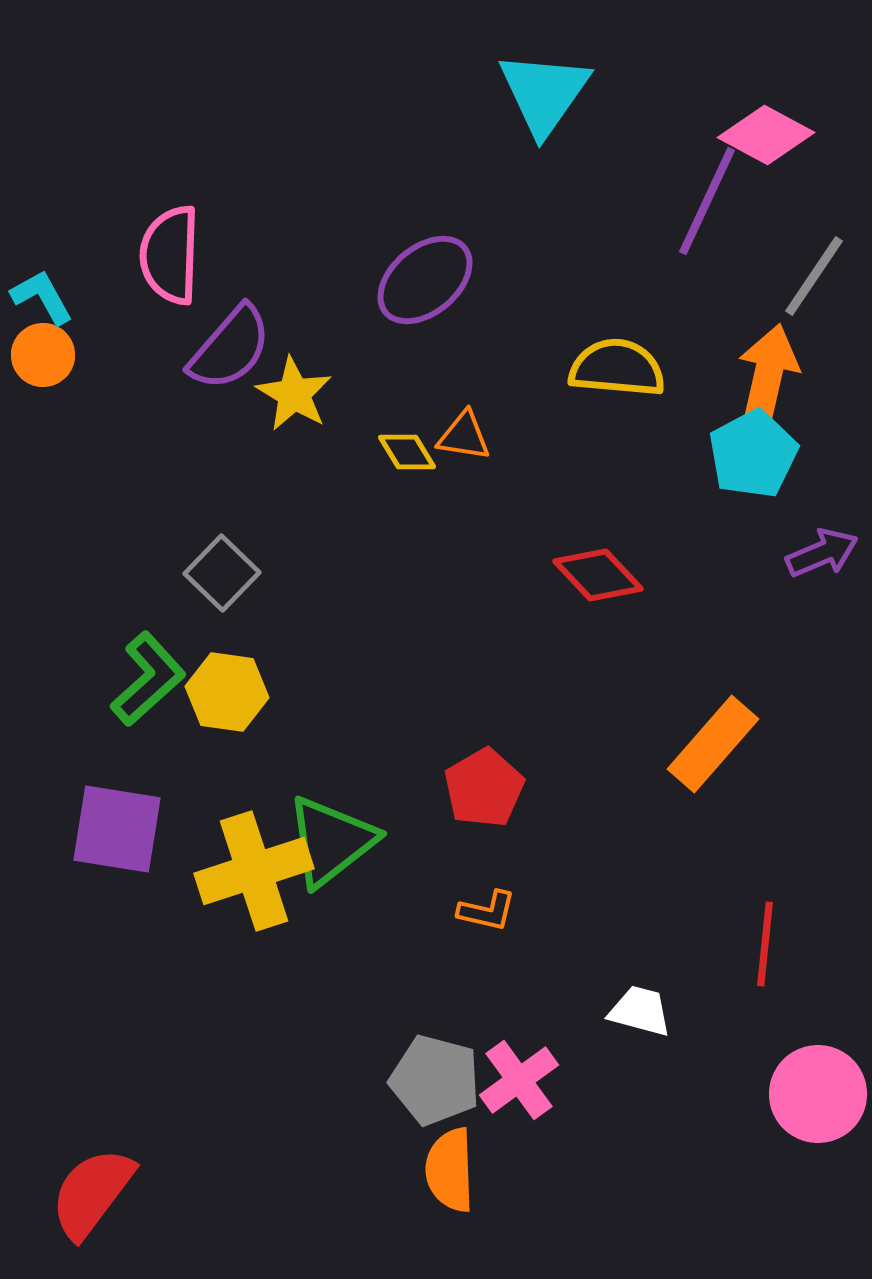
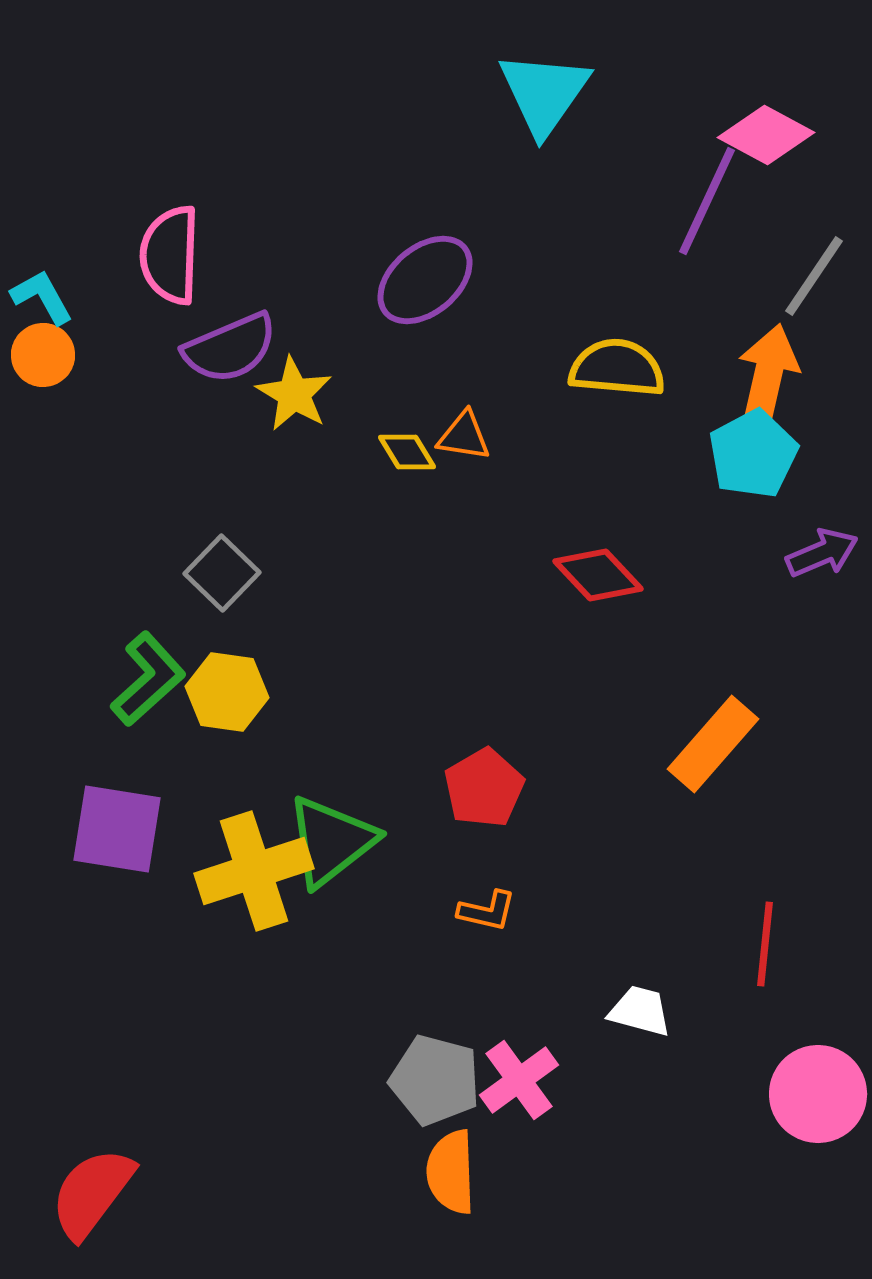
purple semicircle: rotated 26 degrees clockwise
orange semicircle: moved 1 px right, 2 px down
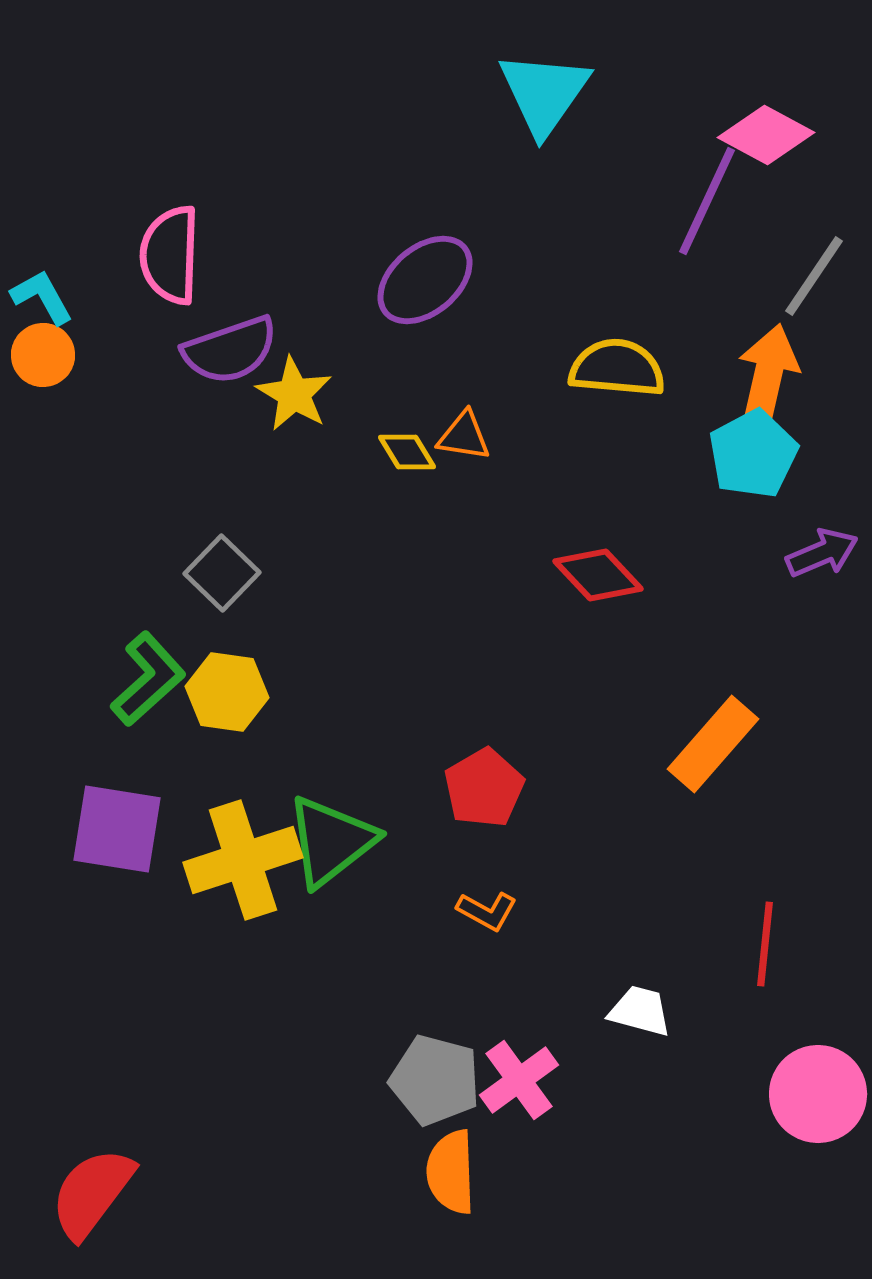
purple semicircle: moved 2 px down; rotated 4 degrees clockwise
yellow cross: moved 11 px left, 11 px up
orange L-shape: rotated 16 degrees clockwise
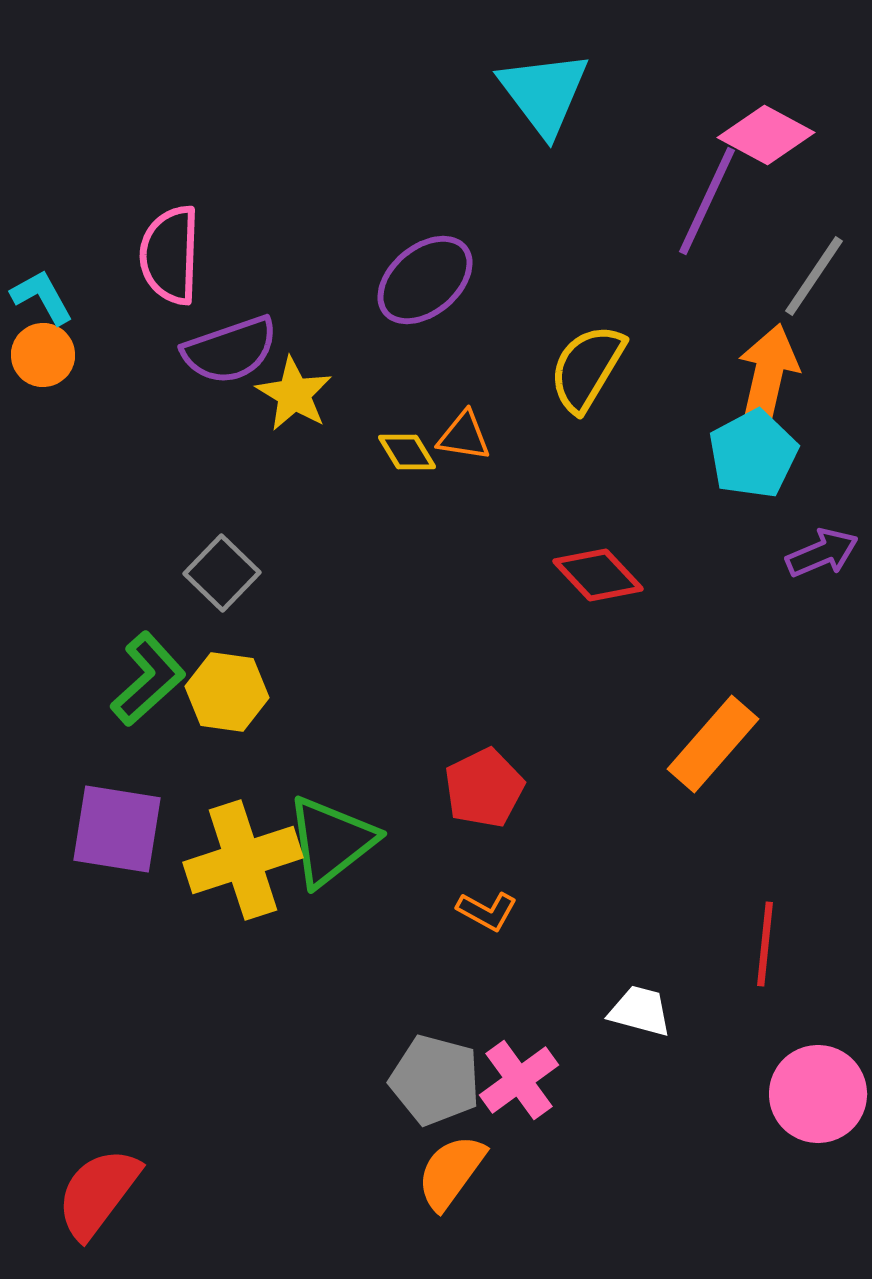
cyan triangle: rotated 12 degrees counterclockwise
yellow semicircle: moved 30 px left; rotated 64 degrees counterclockwise
red pentagon: rotated 4 degrees clockwise
orange semicircle: rotated 38 degrees clockwise
red semicircle: moved 6 px right
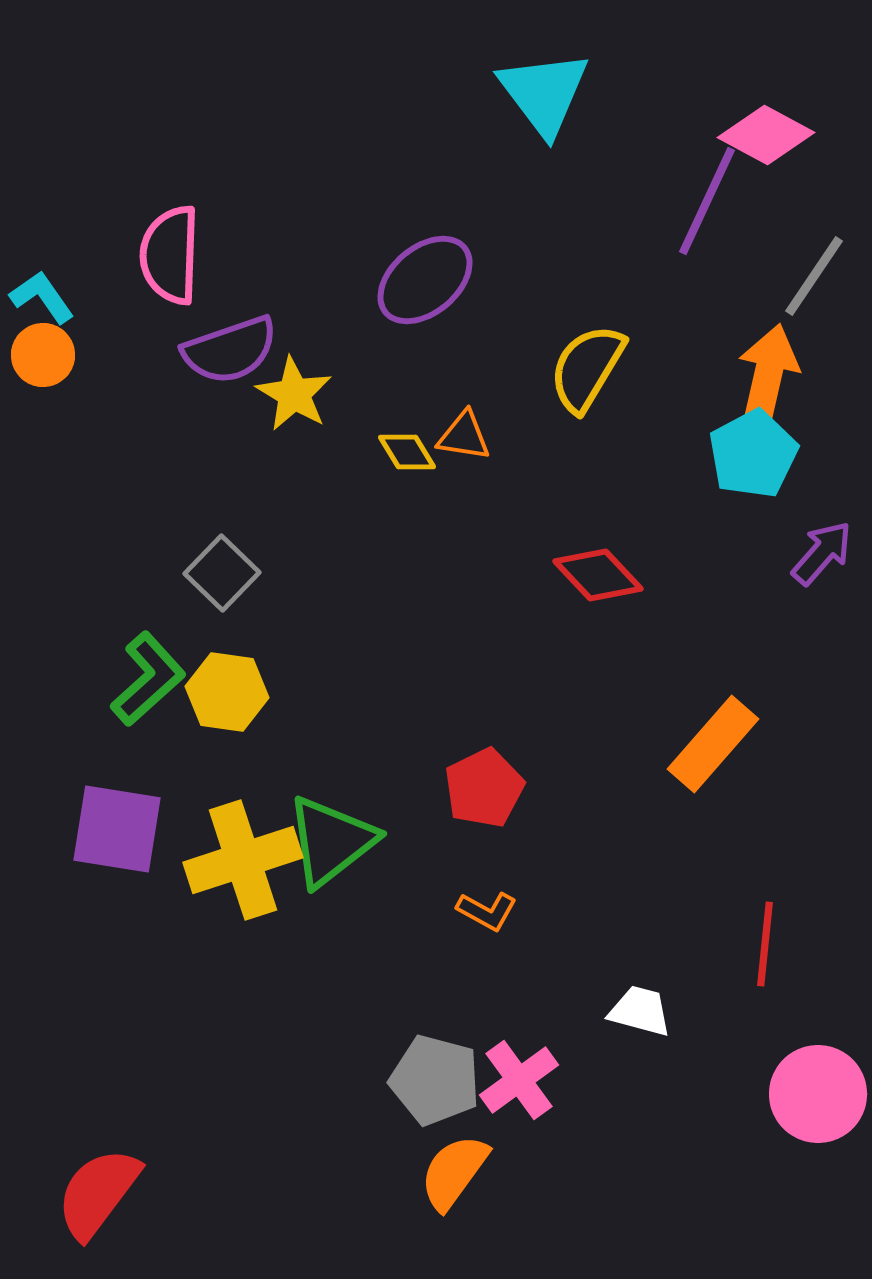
cyan L-shape: rotated 6 degrees counterclockwise
purple arrow: rotated 26 degrees counterclockwise
orange semicircle: moved 3 px right
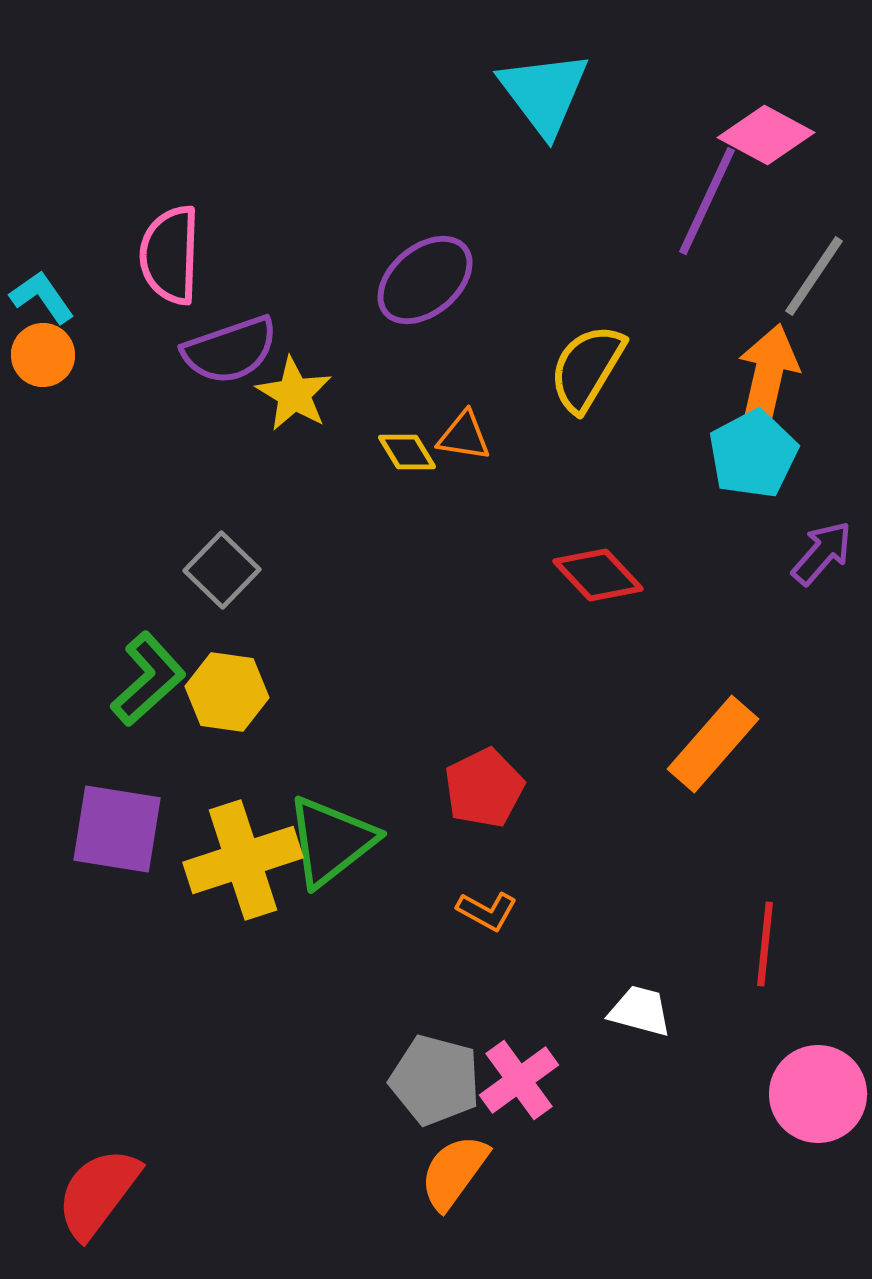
gray square: moved 3 px up
